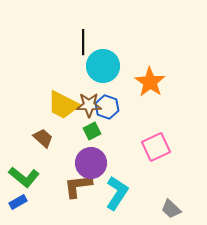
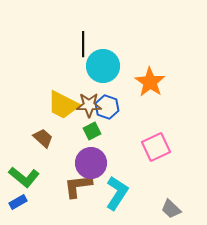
black line: moved 2 px down
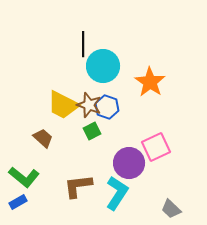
brown star: rotated 20 degrees clockwise
purple circle: moved 38 px right
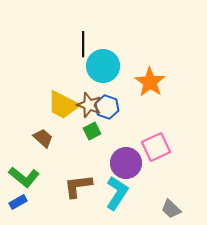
purple circle: moved 3 px left
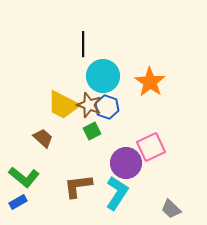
cyan circle: moved 10 px down
pink square: moved 5 px left
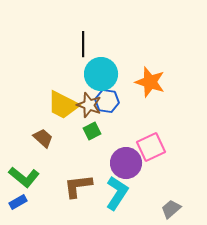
cyan circle: moved 2 px left, 2 px up
orange star: rotated 16 degrees counterclockwise
blue hexagon: moved 6 px up; rotated 10 degrees counterclockwise
gray trapezoid: rotated 95 degrees clockwise
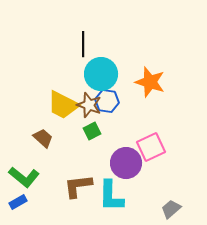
cyan L-shape: moved 6 px left, 3 px down; rotated 148 degrees clockwise
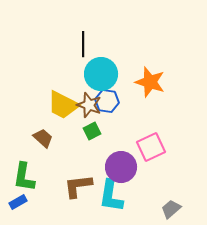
purple circle: moved 5 px left, 4 px down
green L-shape: rotated 60 degrees clockwise
cyan L-shape: rotated 8 degrees clockwise
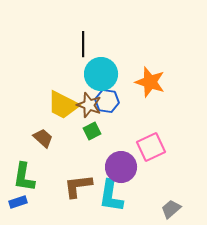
blue rectangle: rotated 12 degrees clockwise
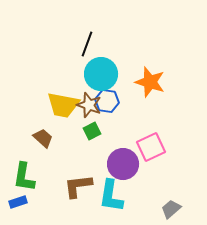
black line: moved 4 px right; rotated 20 degrees clockwise
yellow trapezoid: rotated 16 degrees counterclockwise
purple circle: moved 2 px right, 3 px up
